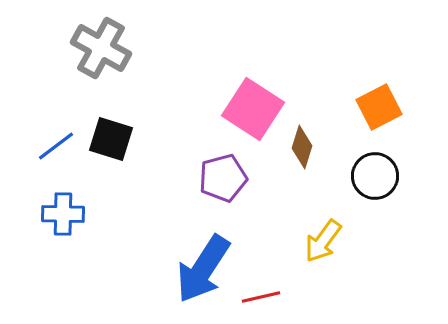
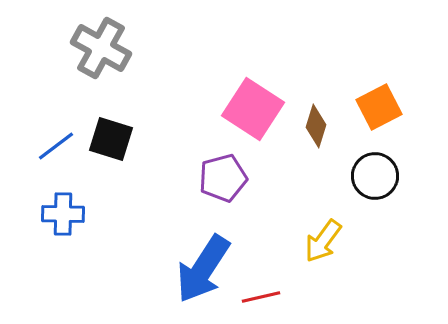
brown diamond: moved 14 px right, 21 px up
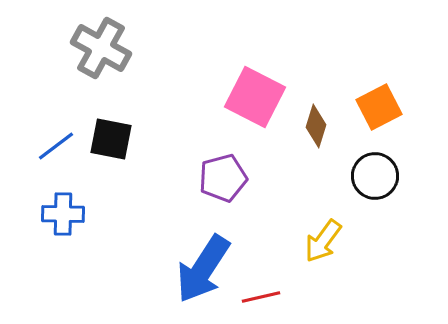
pink square: moved 2 px right, 12 px up; rotated 6 degrees counterclockwise
black square: rotated 6 degrees counterclockwise
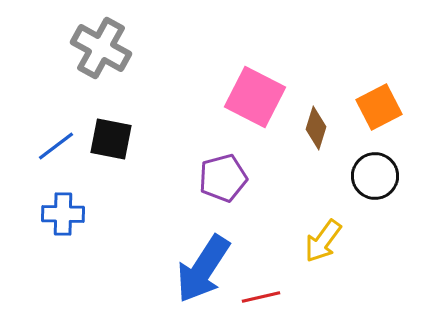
brown diamond: moved 2 px down
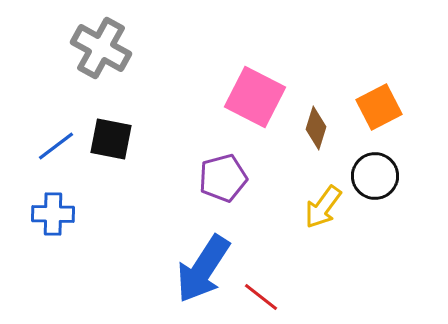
blue cross: moved 10 px left
yellow arrow: moved 34 px up
red line: rotated 51 degrees clockwise
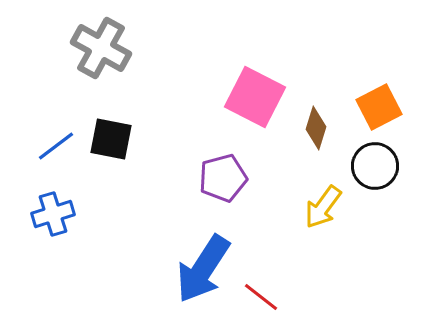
black circle: moved 10 px up
blue cross: rotated 18 degrees counterclockwise
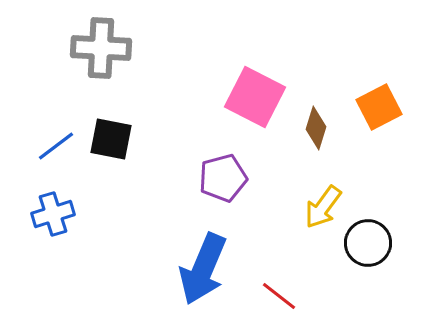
gray cross: rotated 26 degrees counterclockwise
black circle: moved 7 px left, 77 px down
blue arrow: rotated 10 degrees counterclockwise
red line: moved 18 px right, 1 px up
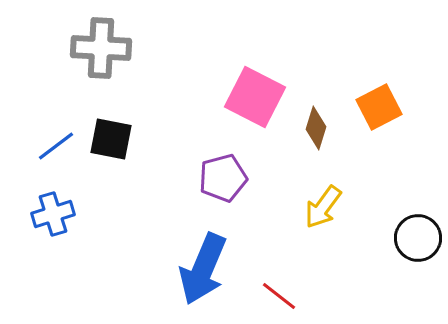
black circle: moved 50 px right, 5 px up
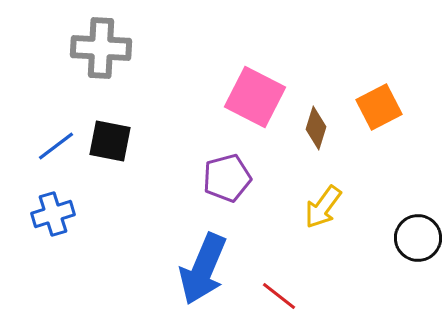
black square: moved 1 px left, 2 px down
purple pentagon: moved 4 px right
